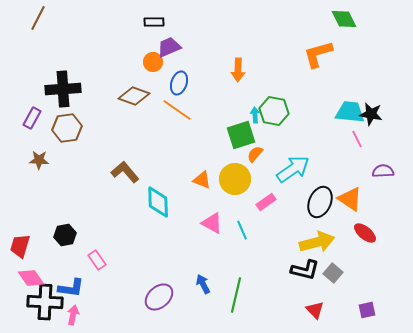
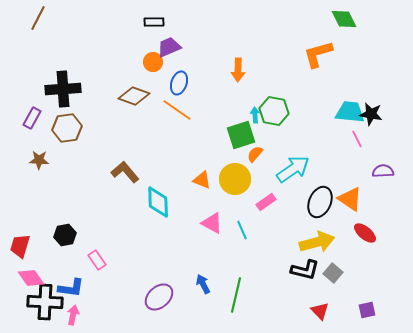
red triangle at (315, 310): moved 5 px right, 1 px down
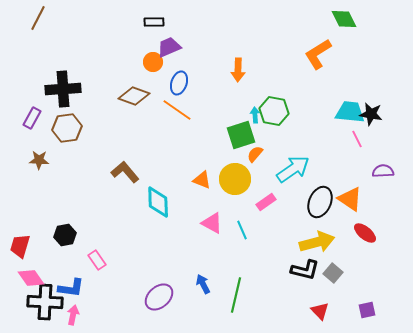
orange L-shape at (318, 54): rotated 16 degrees counterclockwise
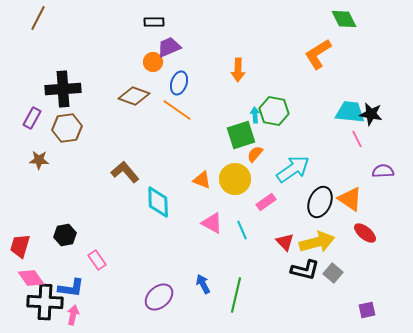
red triangle at (320, 311): moved 35 px left, 69 px up
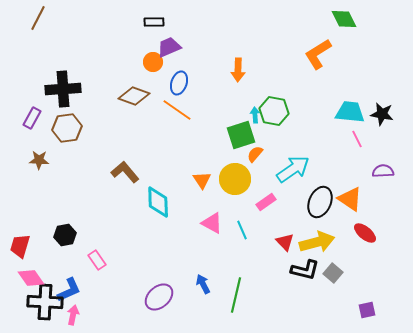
black star at (371, 114): moved 11 px right
orange triangle at (202, 180): rotated 36 degrees clockwise
blue L-shape at (71, 288): moved 2 px left, 2 px down; rotated 32 degrees counterclockwise
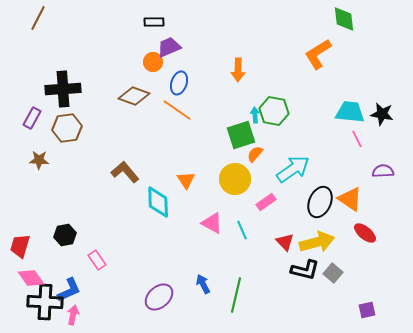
green diamond at (344, 19): rotated 20 degrees clockwise
orange triangle at (202, 180): moved 16 px left
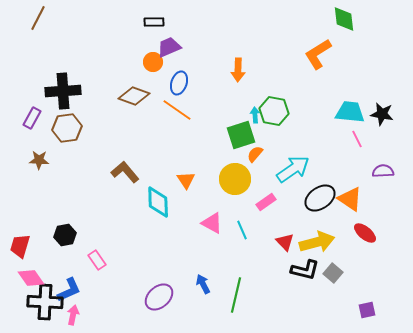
black cross at (63, 89): moved 2 px down
black ellipse at (320, 202): moved 4 px up; rotated 32 degrees clockwise
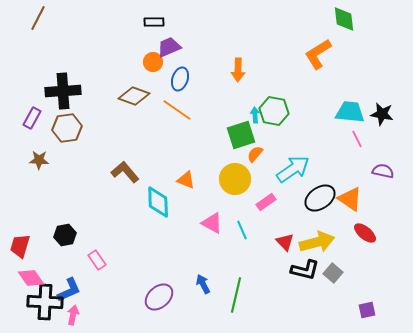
blue ellipse at (179, 83): moved 1 px right, 4 px up
purple semicircle at (383, 171): rotated 15 degrees clockwise
orange triangle at (186, 180): rotated 36 degrees counterclockwise
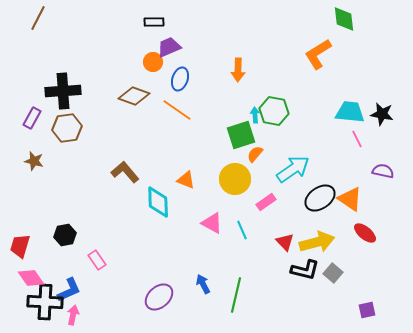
brown star at (39, 160): moved 5 px left, 1 px down; rotated 12 degrees clockwise
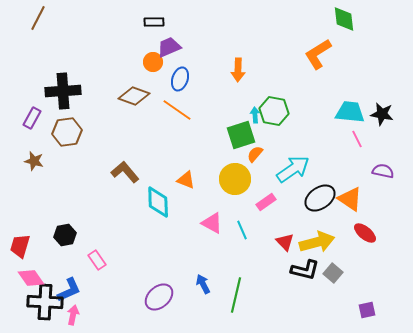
brown hexagon at (67, 128): moved 4 px down
